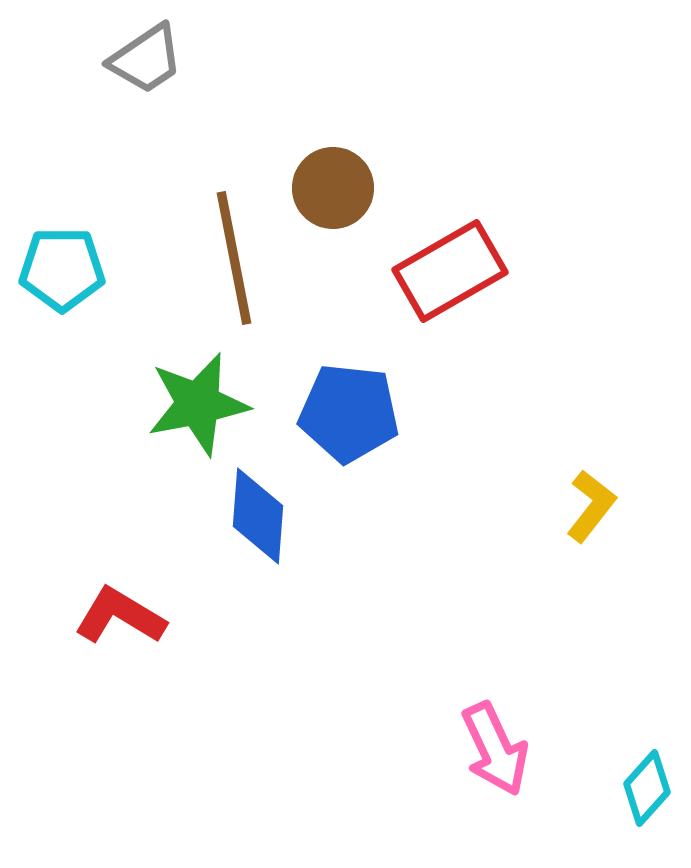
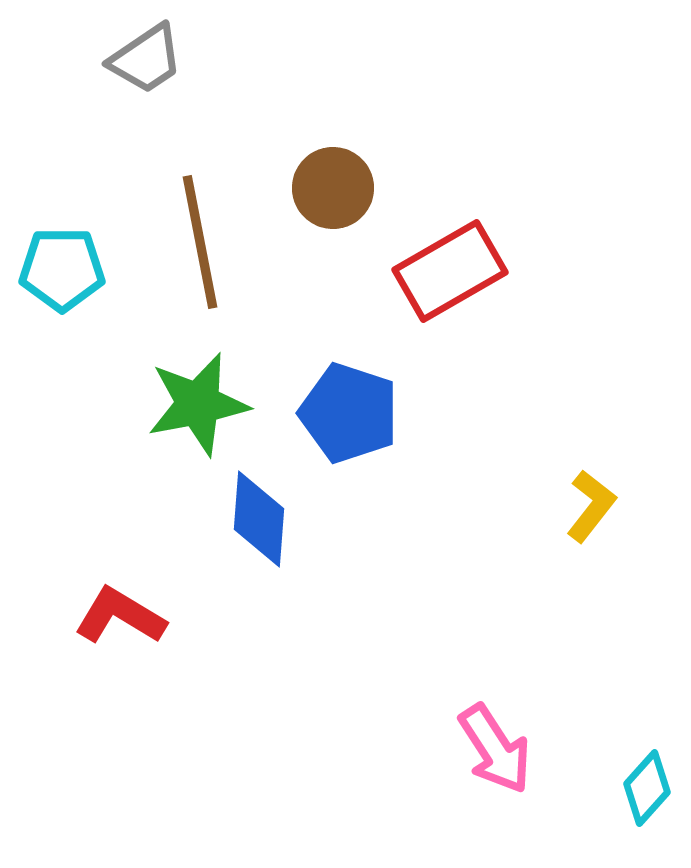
brown line: moved 34 px left, 16 px up
blue pentagon: rotated 12 degrees clockwise
blue diamond: moved 1 px right, 3 px down
pink arrow: rotated 8 degrees counterclockwise
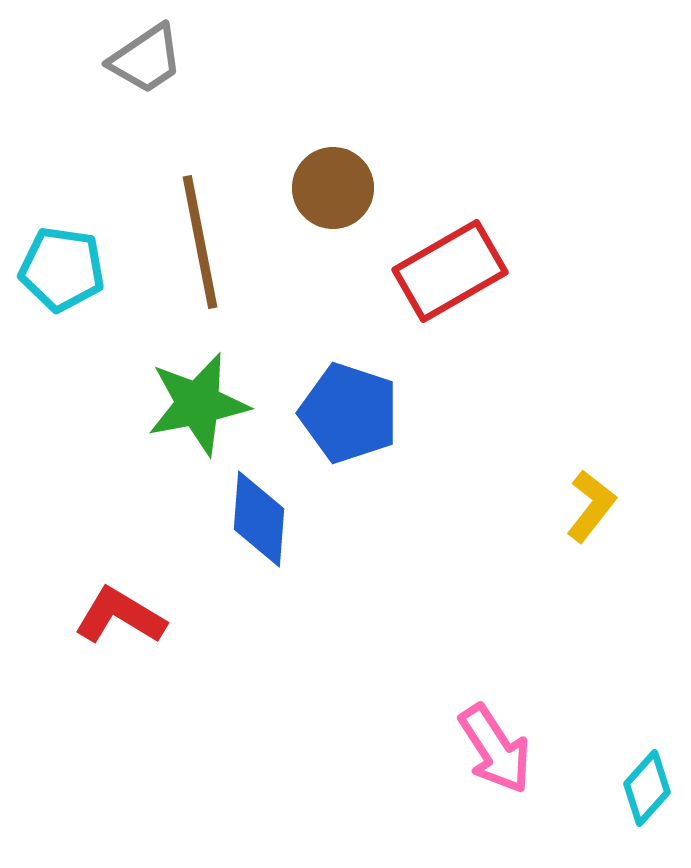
cyan pentagon: rotated 8 degrees clockwise
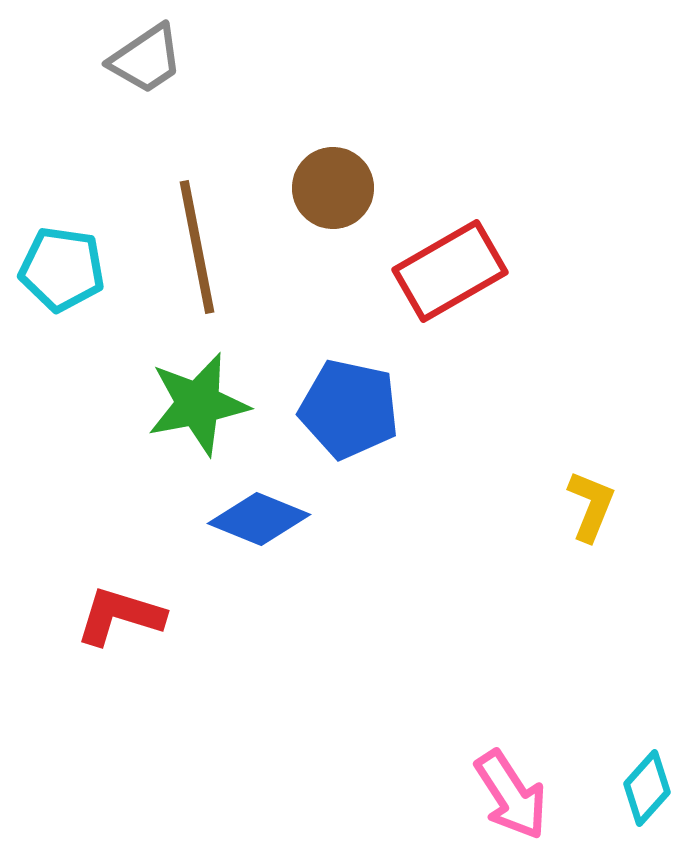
brown line: moved 3 px left, 5 px down
blue pentagon: moved 4 px up; rotated 6 degrees counterclockwise
yellow L-shape: rotated 16 degrees counterclockwise
blue diamond: rotated 72 degrees counterclockwise
red L-shape: rotated 14 degrees counterclockwise
pink arrow: moved 16 px right, 46 px down
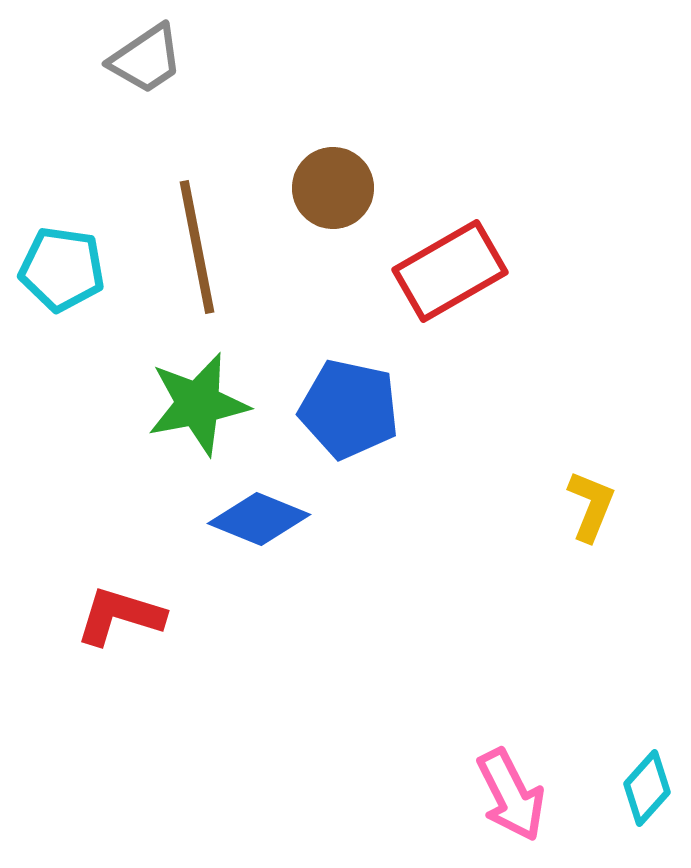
pink arrow: rotated 6 degrees clockwise
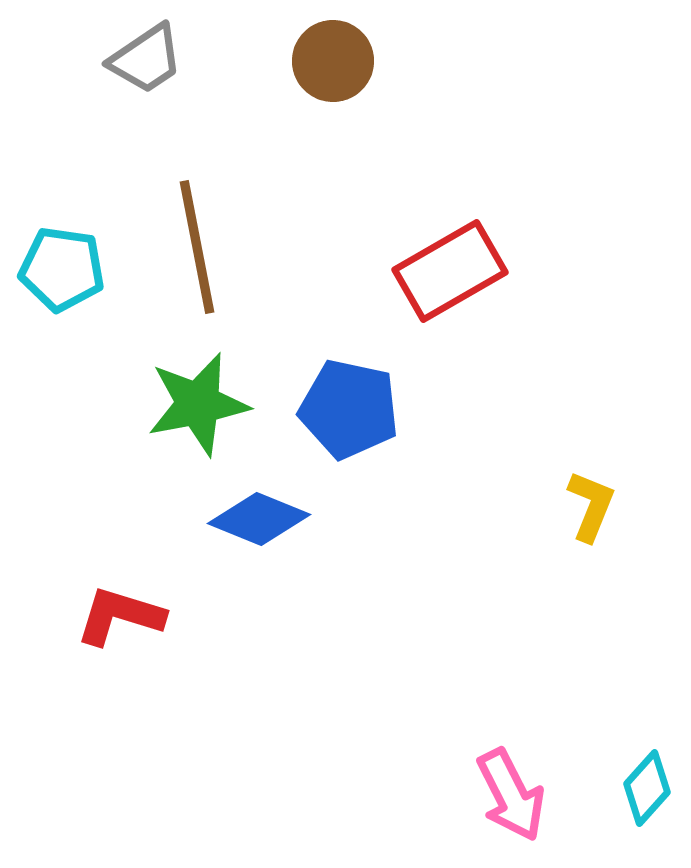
brown circle: moved 127 px up
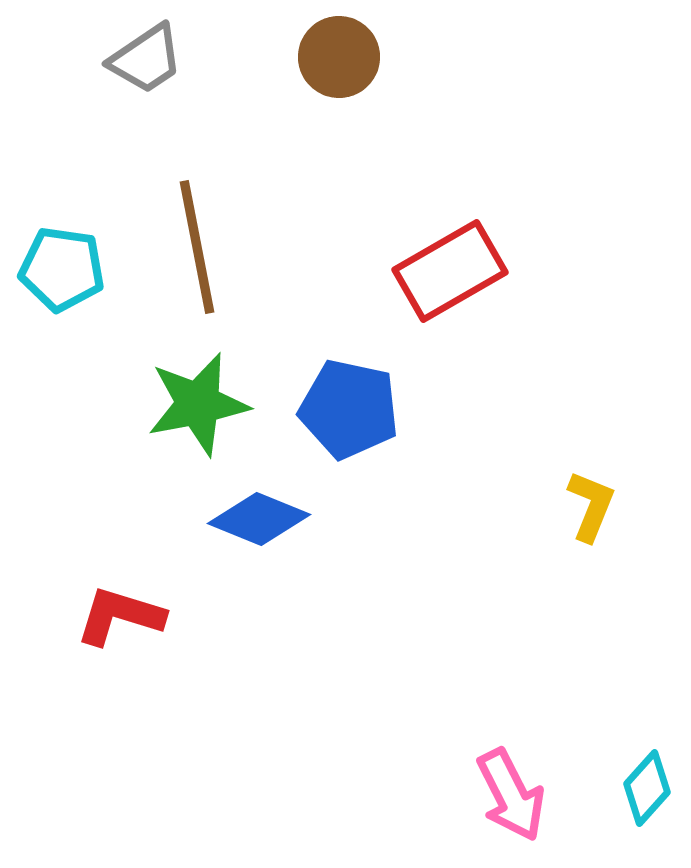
brown circle: moved 6 px right, 4 px up
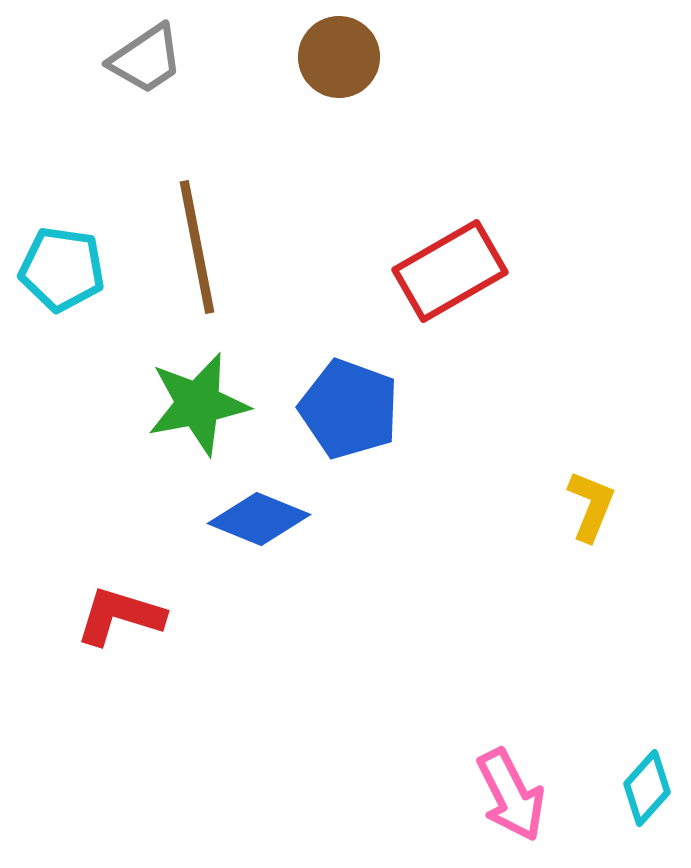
blue pentagon: rotated 8 degrees clockwise
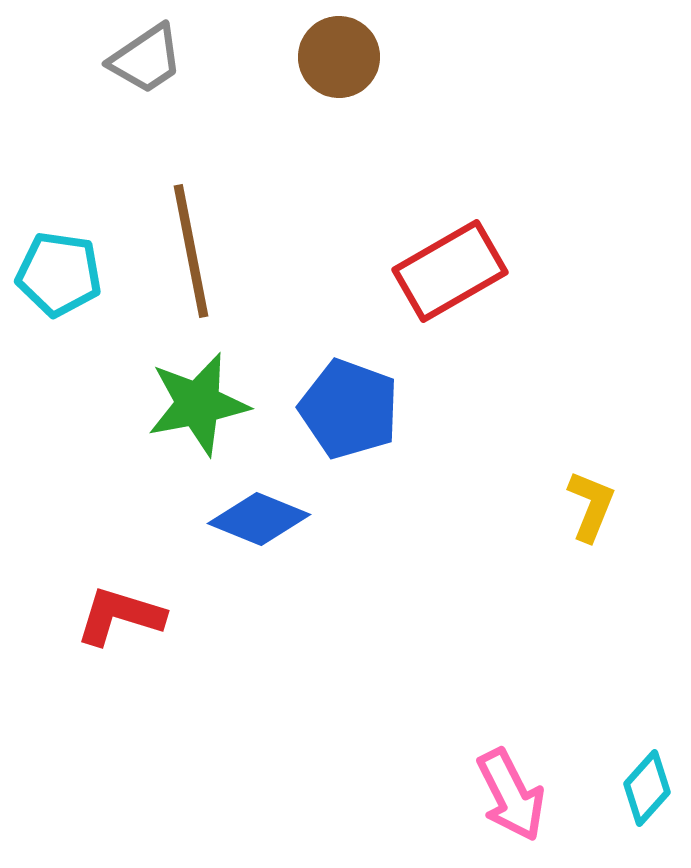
brown line: moved 6 px left, 4 px down
cyan pentagon: moved 3 px left, 5 px down
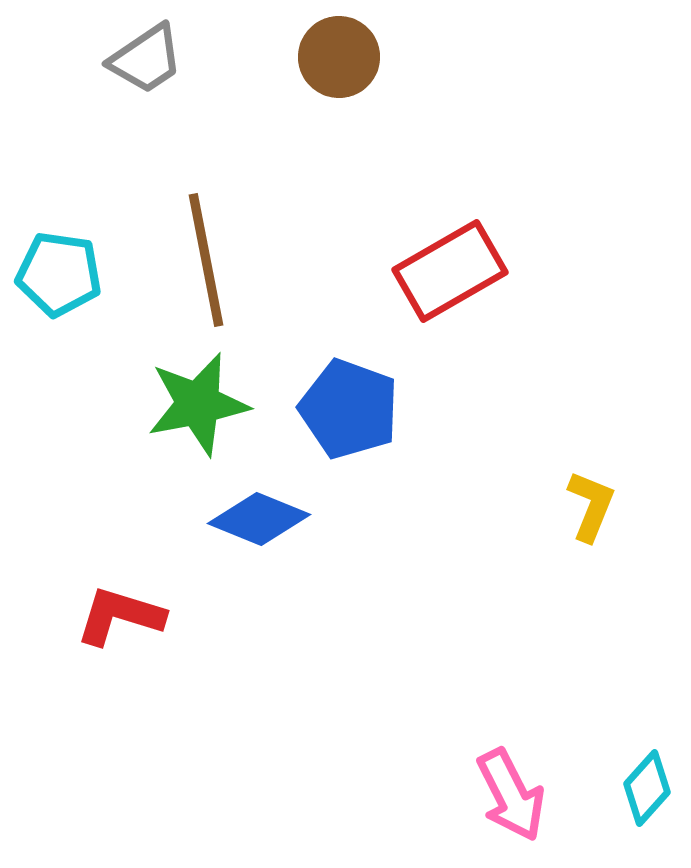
brown line: moved 15 px right, 9 px down
